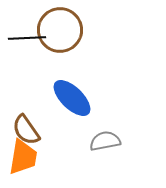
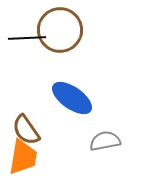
blue ellipse: rotated 9 degrees counterclockwise
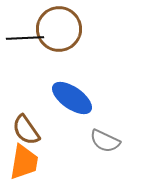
brown circle: moved 1 px left, 1 px up
black line: moved 2 px left
gray semicircle: rotated 144 degrees counterclockwise
orange trapezoid: moved 1 px right, 5 px down
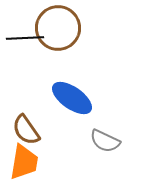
brown circle: moved 1 px left, 1 px up
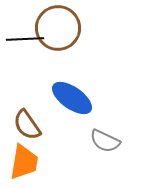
black line: moved 1 px down
brown semicircle: moved 1 px right, 5 px up
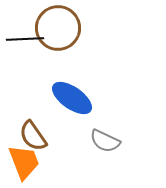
brown semicircle: moved 6 px right, 11 px down
orange trapezoid: rotated 30 degrees counterclockwise
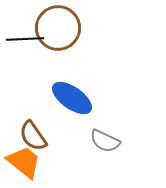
orange trapezoid: rotated 30 degrees counterclockwise
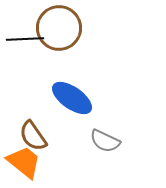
brown circle: moved 1 px right
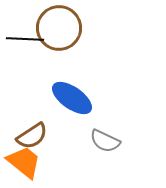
black line: rotated 6 degrees clockwise
brown semicircle: moved 1 px left; rotated 88 degrees counterclockwise
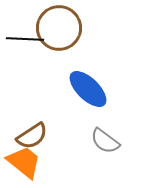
blue ellipse: moved 16 px right, 9 px up; rotated 9 degrees clockwise
gray semicircle: rotated 12 degrees clockwise
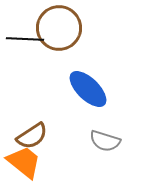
gray semicircle: rotated 20 degrees counterclockwise
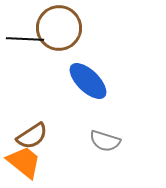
blue ellipse: moved 8 px up
